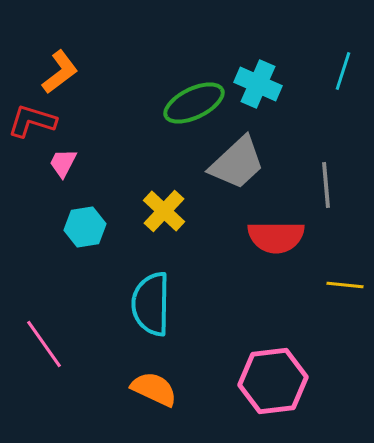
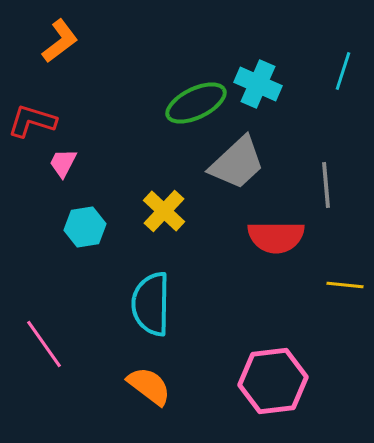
orange L-shape: moved 31 px up
green ellipse: moved 2 px right
orange semicircle: moved 5 px left, 3 px up; rotated 12 degrees clockwise
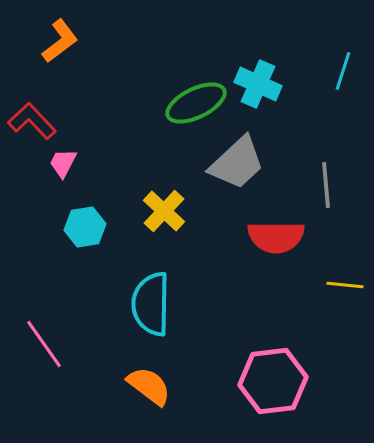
red L-shape: rotated 30 degrees clockwise
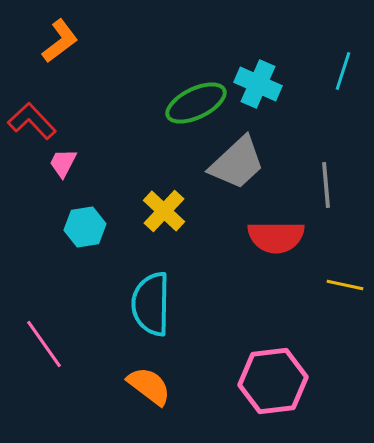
yellow line: rotated 6 degrees clockwise
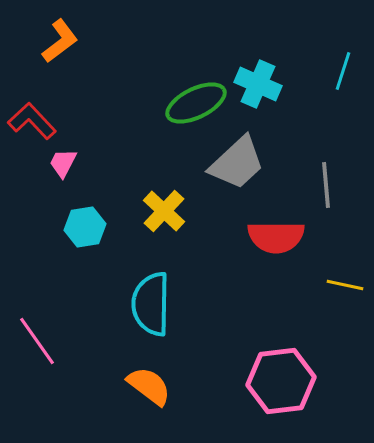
pink line: moved 7 px left, 3 px up
pink hexagon: moved 8 px right
